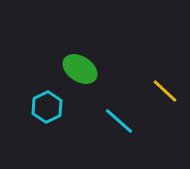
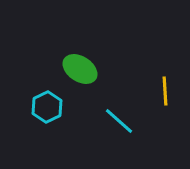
yellow line: rotated 44 degrees clockwise
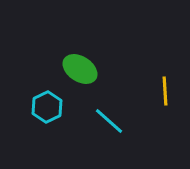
cyan line: moved 10 px left
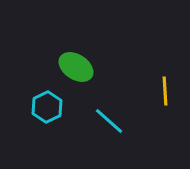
green ellipse: moved 4 px left, 2 px up
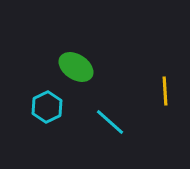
cyan line: moved 1 px right, 1 px down
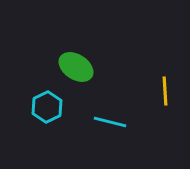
cyan line: rotated 28 degrees counterclockwise
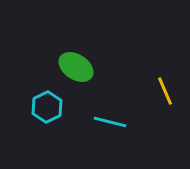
yellow line: rotated 20 degrees counterclockwise
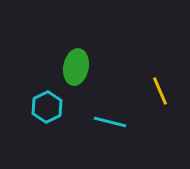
green ellipse: rotated 68 degrees clockwise
yellow line: moved 5 px left
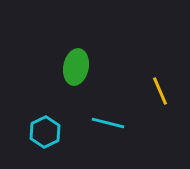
cyan hexagon: moved 2 px left, 25 px down
cyan line: moved 2 px left, 1 px down
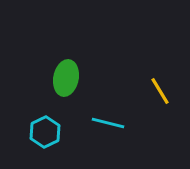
green ellipse: moved 10 px left, 11 px down
yellow line: rotated 8 degrees counterclockwise
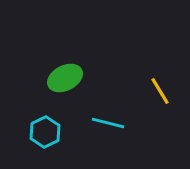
green ellipse: moved 1 px left; rotated 52 degrees clockwise
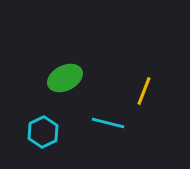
yellow line: moved 16 px left; rotated 52 degrees clockwise
cyan hexagon: moved 2 px left
